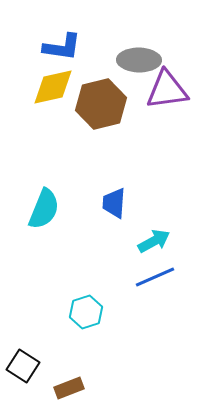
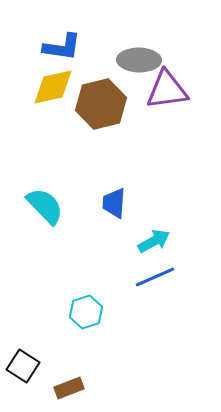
cyan semicircle: moved 1 px right, 3 px up; rotated 66 degrees counterclockwise
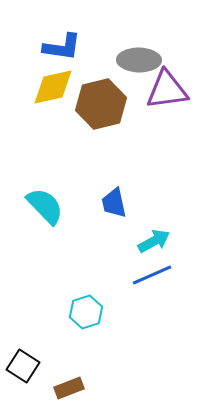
blue trapezoid: rotated 16 degrees counterclockwise
blue line: moved 3 px left, 2 px up
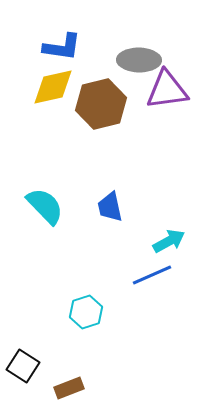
blue trapezoid: moved 4 px left, 4 px down
cyan arrow: moved 15 px right
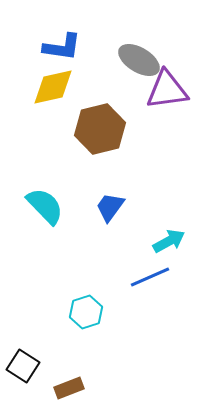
gray ellipse: rotated 30 degrees clockwise
brown hexagon: moved 1 px left, 25 px down
blue trapezoid: rotated 48 degrees clockwise
blue line: moved 2 px left, 2 px down
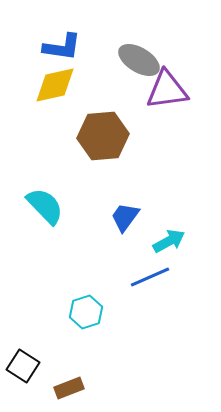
yellow diamond: moved 2 px right, 2 px up
brown hexagon: moved 3 px right, 7 px down; rotated 9 degrees clockwise
blue trapezoid: moved 15 px right, 10 px down
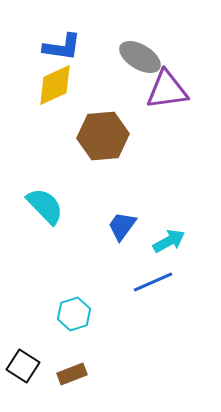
gray ellipse: moved 1 px right, 3 px up
yellow diamond: rotated 12 degrees counterclockwise
blue trapezoid: moved 3 px left, 9 px down
blue line: moved 3 px right, 5 px down
cyan hexagon: moved 12 px left, 2 px down
brown rectangle: moved 3 px right, 14 px up
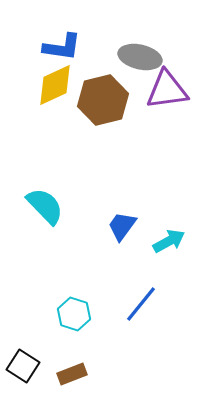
gray ellipse: rotated 18 degrees counterclockwise
brown hexagon: moved 36 px up; rotated 9 degrees counterclockwise
blue line: moved 12 px left, 22 px down; rotated 27 degrees counterclockwise
cyan hexagon: rotated 24 degrees counterclockwise
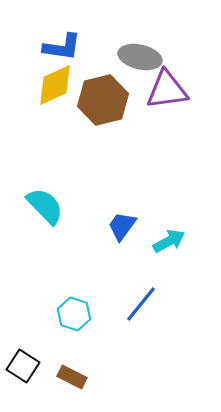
brown rectangle: moved 3 px down; rotated 48 degrees clockwise
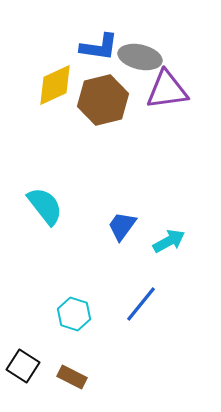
blue L-shape: moved 37 px right
cyan semicircle: rotated 6 degrees clockwise
